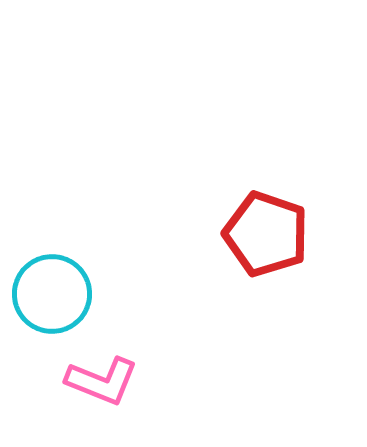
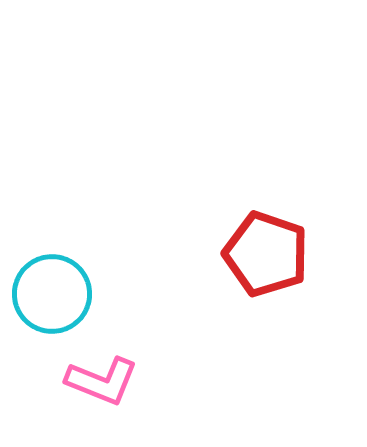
red pentagon: moved 20 px down
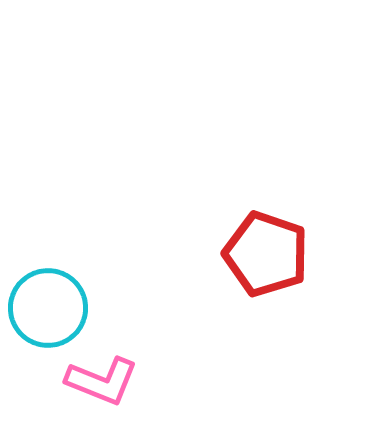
cyan circle: moved 4 px left, 14 px down
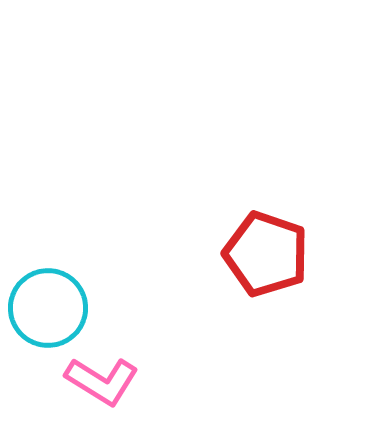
pink L-shape: rotated 10 degrees clockwise
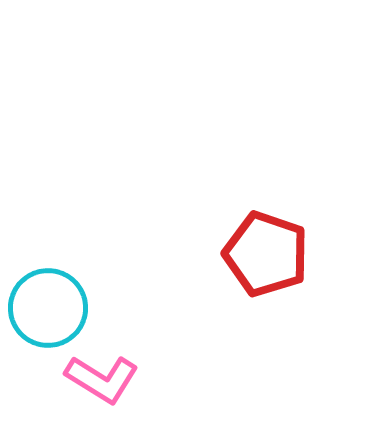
pink L-shape: moved 2 px up
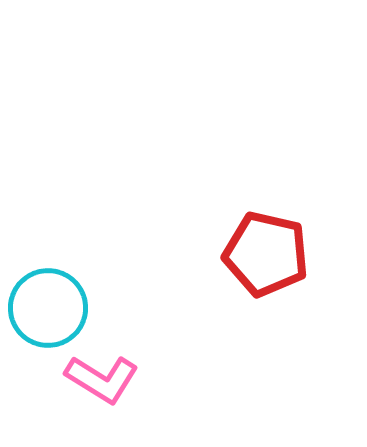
red pentagon: rotated 6 degrees counterclockwise
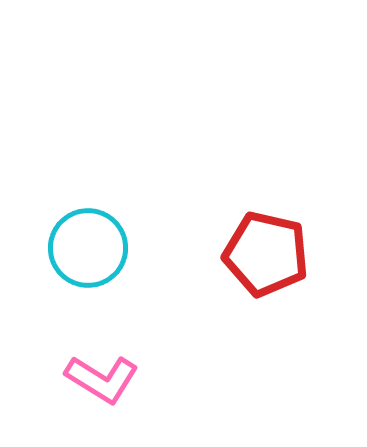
cyan circle: moved 40 px right, 60 px up
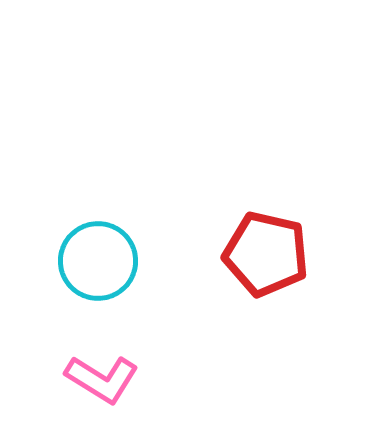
cyan circle: moved 10 px right, 13 px down
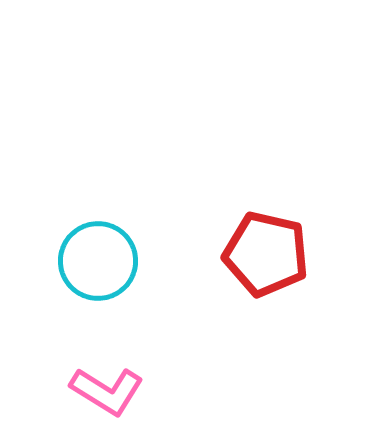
pink L-shape: moved 5 px right, 12 px down
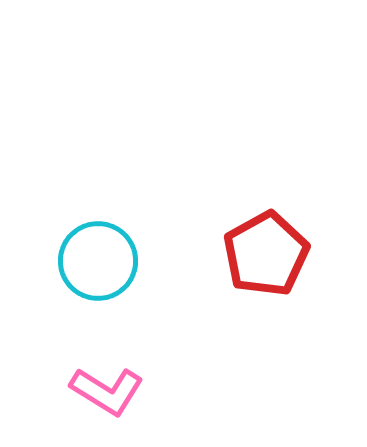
red pentagon: rotated 30 degrees clockwise
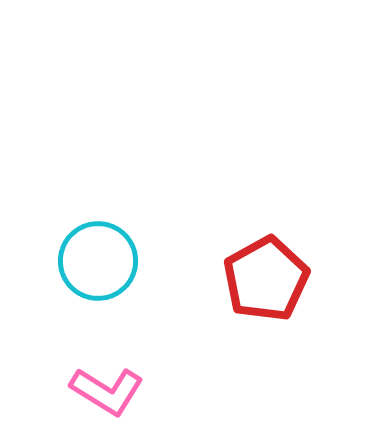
red pentagon: moved 25 px down
